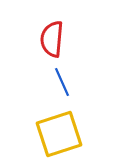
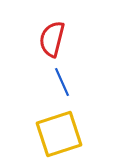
red semicircle: rotated 9 degrees clockwise
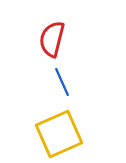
yellow square: rotated 6 degrees counterclockwise
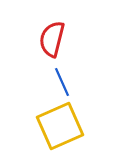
yellow square: moved 1 px right, 8 px up
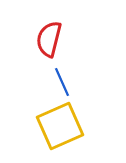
red semicircle: moved 3 px left
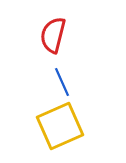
red semicircle: moved 4 px right, 4 px up
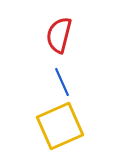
red semicircle: moved 6 px right
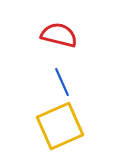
red semicircle: rotated 90 degrees clockwise
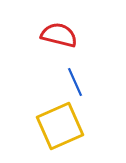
blue line: moved 13 px right
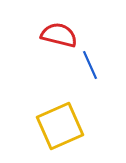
blue line: moved 15 px right, 17 px up
